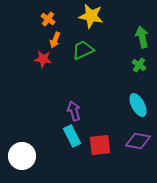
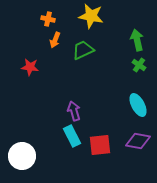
orange cross: rotated 24 degrees counterclockwise
green arrow: moved 5 px left, 3 px down
red star: moved 13 px left, 8 px down
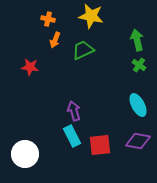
white circle: moved 3 px right, 2 px up
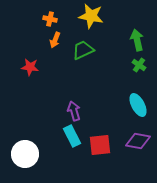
orange cross: moved 2 px right
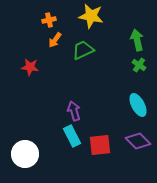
orange cross: moved 1 px left, 1 px down; rotated 24 degrees counterclockwise
orange arrow: rotated 14 degrees clockwise
purple diamond: rotated 35 degrees clockwise
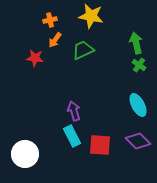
orange cross: moved 1 px right
green arrow: moved 1 px left, 3 px down
red star: moved 5 px right, 9 px up
red square: rotated 10 degrees clockwise
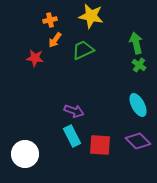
purple arrow: rotated 126 degrees clockwise
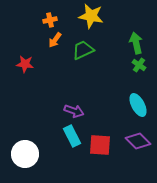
red star: moved 10 px left, 6 px down
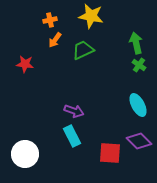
purple diamond: moved 1 px right
red square: moved 10 px right, 8 px down
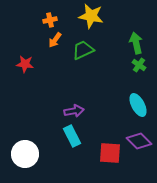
purple arrow: rotated 30 degrees counterclockwise
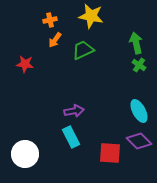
cyan ellipse: moved 1 px right, 6 px down
cyan rectangle: moved 1 px left, 1 px down
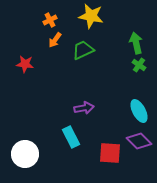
orange cross: rotated 16 degrees counterclockwise
purple arrow: moved 10 px right, 3 px up
